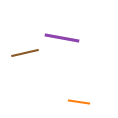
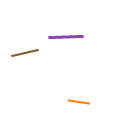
purple line: moved 4 px right, 1 px up; rotated 12 degrees counterclockwise
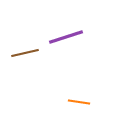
purple line: rotated 16 degrees counterclockwise
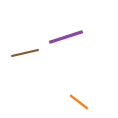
orange line: rotated 30 degrees clockwise
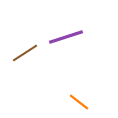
brown line: rotated 20 degrees counterclockwise
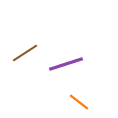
purple line: moved 27 px down
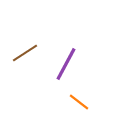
purple line: rotated 44 degrees counterclockwise
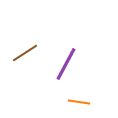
orange line: rotated 30 degrees counterclockwise
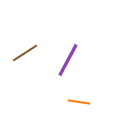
purple line: moved 2 px right, 4 px up
